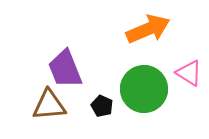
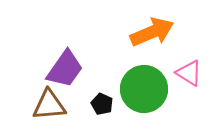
orange arrow: moved 4 px right, 3 px down
purple trapezoid: rotated 123 degrees counterclockwise
black pentagon: moved 2 px up
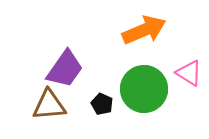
orange arrow: moved 8 px left, 2 px up
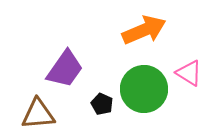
brown triangle: moved 11 px left, 9 px down
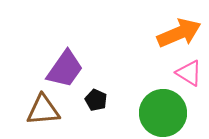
orange arrow: moved 35 px right, 3 px down
green circle: moved 19 px right, 24 px down
black pentagon: moved 6 px left, 4 px up
brown triangle: moved 5 px right, 4 px up
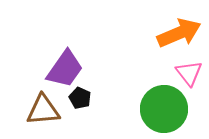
pink triangle: rotated 20 degrees clockwise
black pentagon: moved 16 px left, 2 px up
green circle: moved 1 px right, 4 px up
